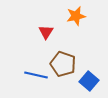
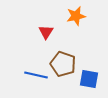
blue square: moved 2 px up; rotated 30 degrees counterclockwise
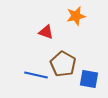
red triangle: rotated 42 degrees counterclockwise
brown pentagon: rotated 10 degrees clockwise
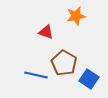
brown pentagon: moved 1 px right, 1 px up
blue square: rotated 24 degrees clockwise
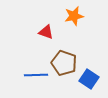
orange star: moved 2 px left
brown pentagon: rotated 10 degrees counterclockwise
blue line: rotated 15 degrees counterclockwise
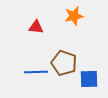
red triangle: moved 10 px left, 5 px up; rotated 14 degrees counterclockwise
blue line: moved 3 px up
blue square: rotated 36 degrees counterclockwise
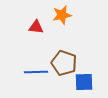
orange star: moved 12 px left, 1 px up
blue square: moved 5 px left, 3 px down
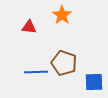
orange star: rotated 24 degrees counterclockwise
red triangle: moved 7 px left
blue square: moved 10 px right
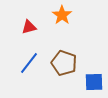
red triangle: rotated 21 degrees counterclockwise
blue line: moved 7 px left, 9 px up; rotated 50 degrees counterclockwise
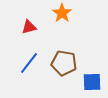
orange star: moved 2 px up
brown pentagon: rotated 10 degrees counterclockwise
blue square: moved 2 px left
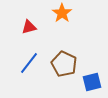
brown pentagon: moved 1 px down; rotated 15 degrees clockwise
blue square: rotated 12 degrees counterclockwise
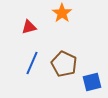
blue line: moved 3 px right; rotated 15 degrees counterclockwise
